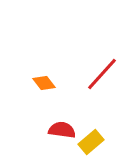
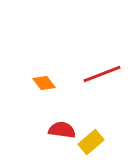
red line: rotated 27 degrees clockwise
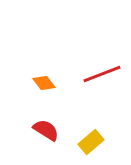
red semicircle: moved 16 px left; rotated 24 degrees clockwise
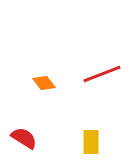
red semicircle: moved 22 px left, 8 px down
yellow rectangle: rotated 50 degrees counterclockwise
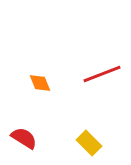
orange diamond: moved 4 px left; rotated 15 degrees clockwise
yellow rectangle: moved 2 px left, 1 px down; rotated 45 degrees counterclockwise
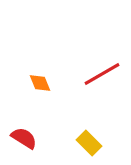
red line: rotated 9 degrees counterclockwise
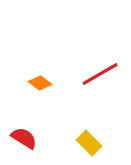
red line: moved 2 px left
orange diamond: rotated 30 degrees counterclockwise
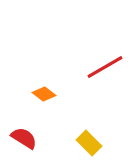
red line: moved 5 px right, 7 px up
orange diamond: moved 4 px right, 11 px down
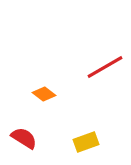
yellow rectangle: moved 3 px left, 1 px up; rotated 65 degrees counterclockwise
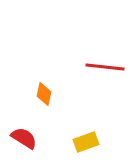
red line: rotated 36 degrees clockwise
orange diamond: rotated 65 degrees clockwise
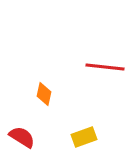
red semicircle: moved 2 px left, 1 px up
yellow rectangle: moved 2 px left, 5 px up
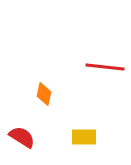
yellow rectangle: rotated 20 degrees clockwise
